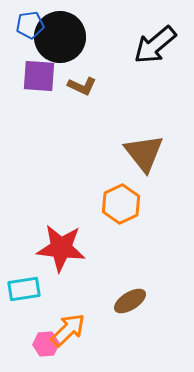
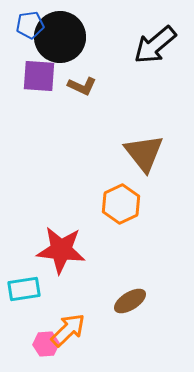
red star: moved 2 px down
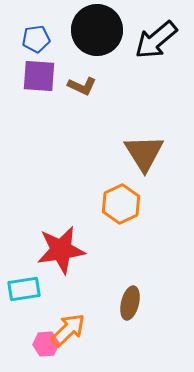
blue pentagon: moved 6 px right, 14 px down
black circle: moved 37 px right, 7 px up
black arrow: moved 1 px right, 5 px up
brown triangle: rotated 6 degrees clockwise
red star: rotated 15 degrees counterclockwise
brown ellipse: moved 2 px down; rotated 44 degrees counterclockwise
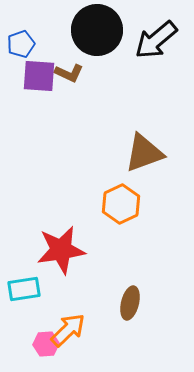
blue pentagon: moved 15 px left, 5 px down; rotated 12 degrees counterclockwise
brown L-shape: moved 13 px left, 13 px up
brown triangle: rotated 42 degrees clockwise
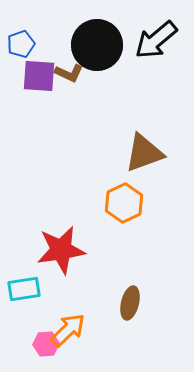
black circle: moved 15 px down
orange hexagon: moved 3 px right, 1 px up
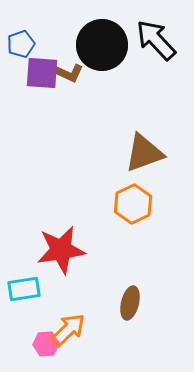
black arrow: rotated 87 degrees clockwise
black circle: moved 5 px right
purple square: moved 3 px right, 3 px up
orange hexagon: moved 9 px right, 1 px down
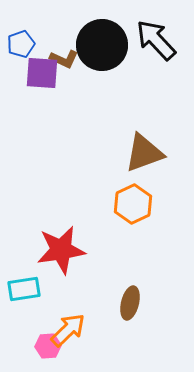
brown L-shape: moved 5 px left, 14 px up
pink hexagon: moved 2 px right, 2 px down
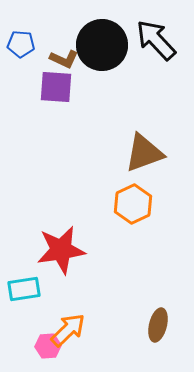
blue pentagon: rotated 24 degrees clockwise
purple square: moved 14 px right, 14 px down
brown ellipse: moved 28 px right, 22 px down
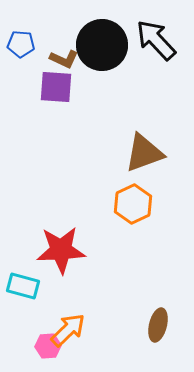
red star: rotated 6 degrees clockwise
cyan rectangle: moved 1 px left, 3 px up; rotated 24 degrees clockwise
